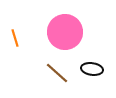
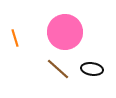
brown line: moved 1 px right, 4 px up
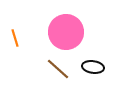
pink circle: moved 1 px right
black ellipse: moved 1 px right, 2 px up
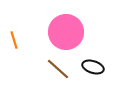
orange line: moved 1 px left, 2 px down
black ellipse: rotated 10 degrees clockwise
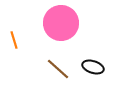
pink circle: moved 5 px left, 9 px up
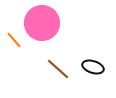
pink circle: moved 19 px left
orange line: rotated 24 degrees counterclockwise
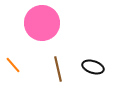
orange line: moved 1 px left, 25 px down
brown line: rotated 35 degrees clockwise
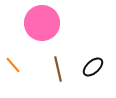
black ellipse: rotated 60 degrees counterclockwise
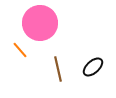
pink circle: moved 2 px left
orange line: moved 7 px right, 15 px up
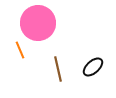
pink circle: moved 2 px left
orange line: rotated 18 degrees clockwise
